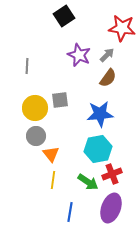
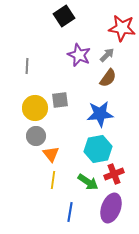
red cross: moved 2 px right
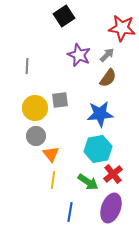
red cross: moved 1 px left; rotated 18 degrees counterclockwise
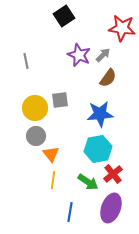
gray arrow: moved 4 px left
gray line: moved 1 px left, 5 px up; rotated 14 degrees counterclockwise
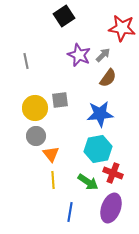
red cross: moved 1 px up; rotated 30 degrees counterclockwise
yellow line: rotated 12 degrees counterclockwise
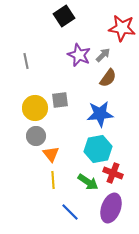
blue line: rotated 54 degrees counterclockwise
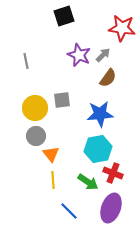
black square: rotated 15 degrees clockwise
gray square: moved 2 px right
blue line: moved 1 px left, 1 px up
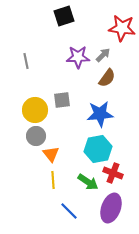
purple star: moved 1 px left, 2 px down; rotated 25 degrees counterclockwise
brown semicircle: moved 1 px left
yellow circle: moved 2 px down
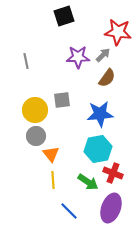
red star: moved 4 px left, 4 px down
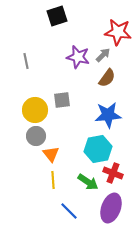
black square: moved 7 px left
purple star: rotated 15 degrees clockwise
blue star: moved 8 px right, 1 px down
